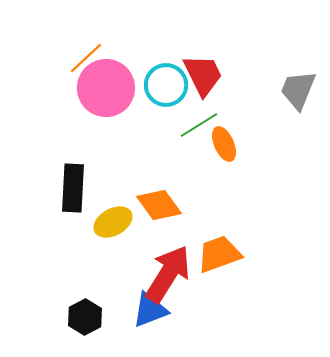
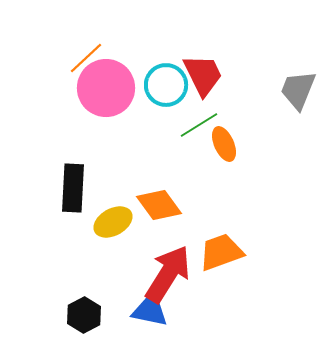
orange trapezoid: moved 2 px right, 2 px up
blue triangle: rotated 33 degrees clockwise
black hexagon: moved 1 px left, 2 px up
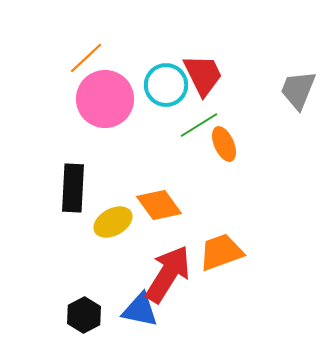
pink circle: moved 1 px left, 11 px down
blue triangle: moved 10 px left
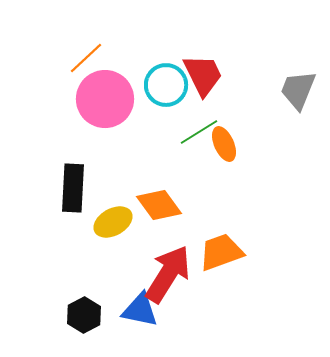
green line: moved 7 px down
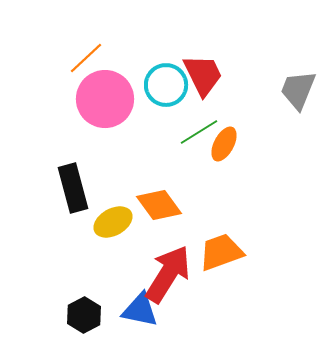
orange ellipse: rotated 52 degrees clockwise
black rectangle: rotated 18 degrees counterclockwise
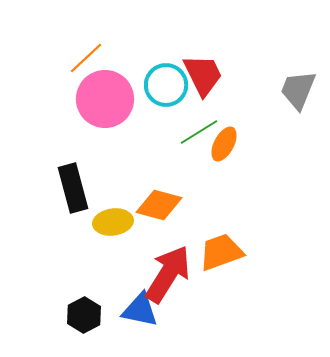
orange diamond: rotated 39 degrees counterclockwise
yellow ellipse: rotated 21 degrees clockwise
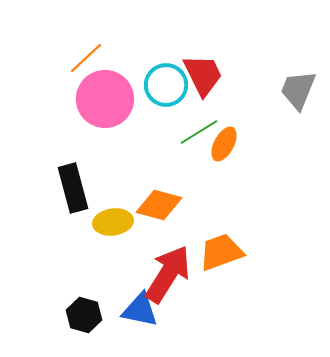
black hexagon: rotated 16 degrees counterclockwise
